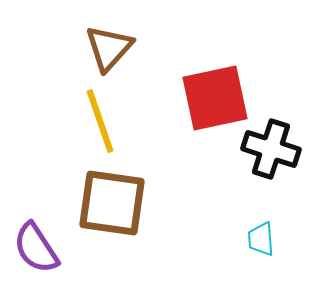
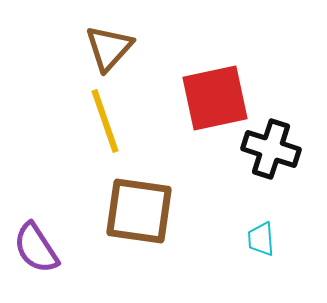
yellow line: moved 5 px right
brown square: moved 27 px right, 8 px down
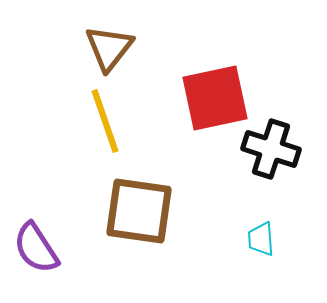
brown triangle: rotated 4 degrees counterclockwise
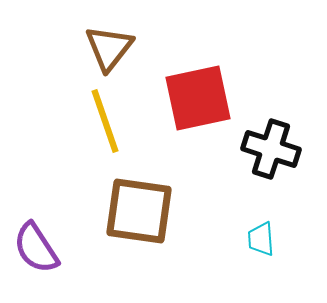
red square: moved 17 px left
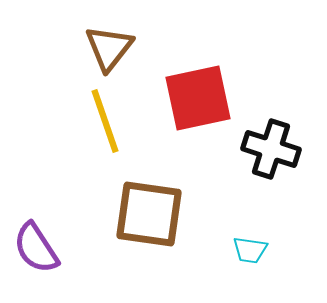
brown square: moved 10 px right, 3 px down
cyan trapezoid: moved 11 px left, 11 px down; rotated 78 degrees counterclockwise
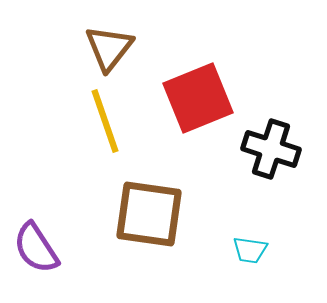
red square: rotated 10 degrees counterclockwise
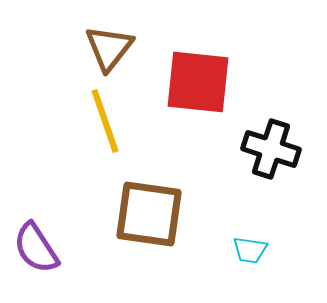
red square: moved 16 px up; rotated 28 degrees clockwise
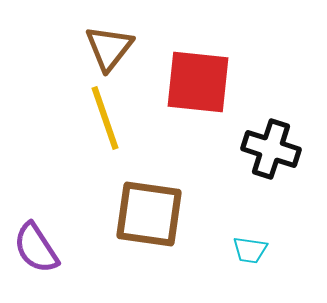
yellow line: moved 3 px up
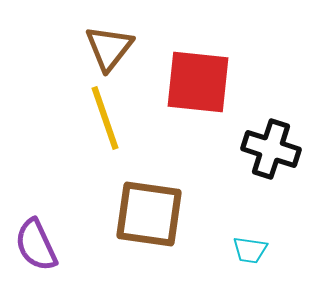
purple semicircle: moved 3 px up; rotated 8 degrees clockwise
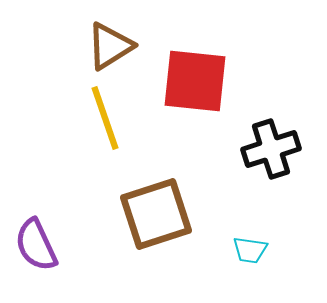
brown triangle: moved 1 px right, 2 px up; rotated 20 degrees clockwise
red square: moved 3 px left, 1 px up
black cross: rotated 36 degrees counterclockwise
brown square: moved 7 px right; rotated 26 degrees counterclockwise
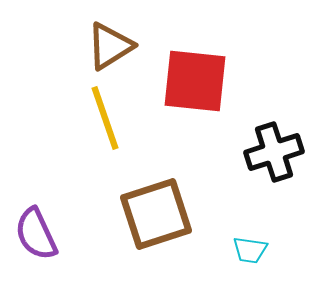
black cross: moved 3 px right, 3 px down
purple semicircle: moved 11 px up
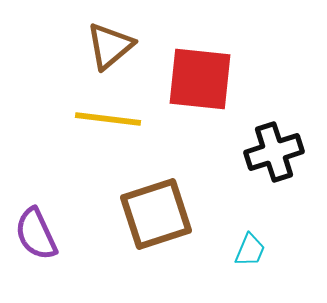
brown triangle: rotated 8 degrees counterclockwise
red square: moved 5 px right, 2 px up
yellow line: moved 3 px right, 1 px down; rotated 64 degrees counterclockwise
cyan trapezoid: rotated 75 degrees counterclockwise
